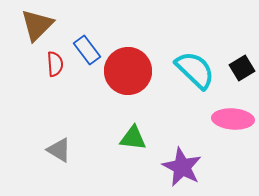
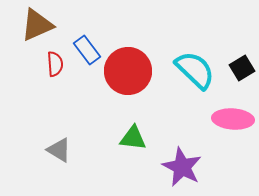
brown triangle: rotated 21 degrees clockwise
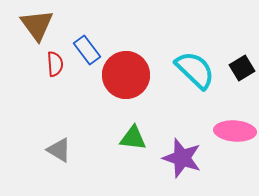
brown triangle: rotated 42 degrees counterclockwise
red circle: moved 2 px left, 4 px down
pink ellipse: moved 2 px right, 12 px down
purple star: moved 9 px up; rotated 9 degrees counterclockwise
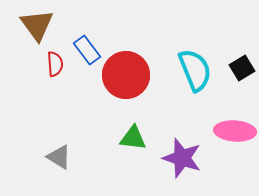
cyan semicircle: rotated 24 degrees clockwise
gray triangle: moved 7 px down
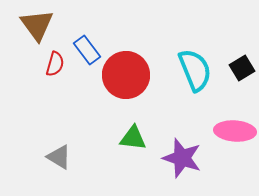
red semicircle: rotated 20 degrees clockwise
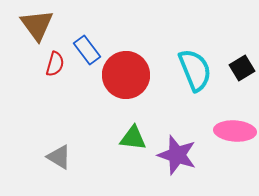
purple star: moved 5 px left, 3 px up
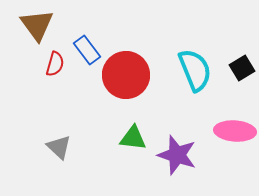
gray triangle: moved 10 px up; rotated 12 degrees clockwise
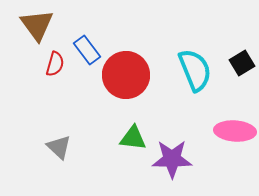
black square: moved 5 px up
purple star: moved 5 px left, 4 px down; rotated 18 degrees counterclockwise
